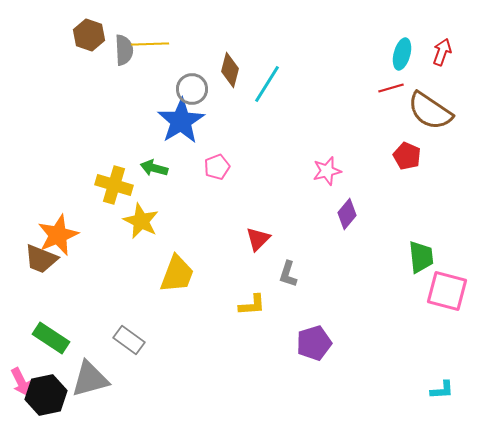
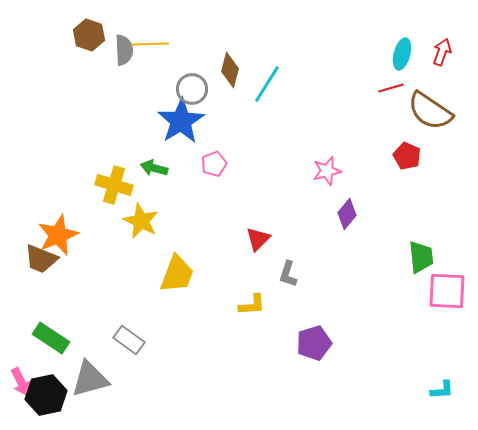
pink pentagon: moved 3 px left, 3 px up
pink square: rotated 12 degrees counterclockwise
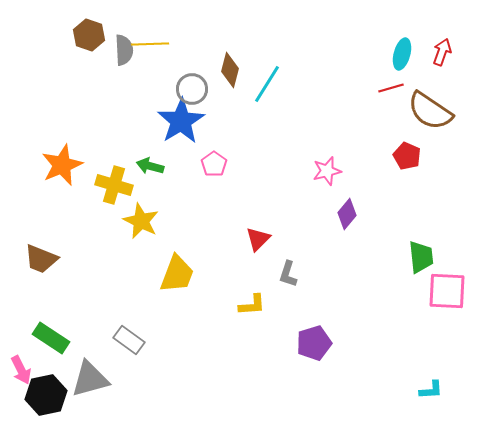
pink pentagon: rotated 15 degrees counterclockwise
green arrow: moved 4 px left, 2 px up
orange star: moved 4 px right, 70 px up
pink arrow: moved 12 px up
cyan L-shape: moved 11 px left
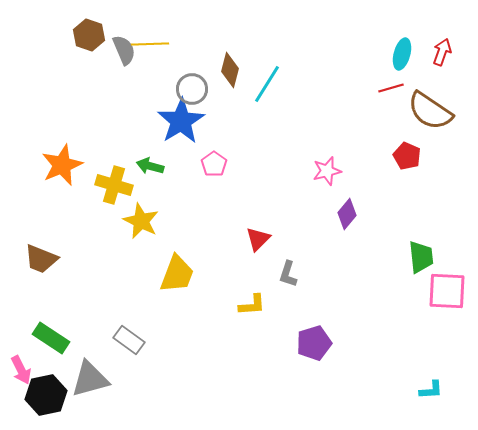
gray semicircle: rotated 20 degrees counterclockwise
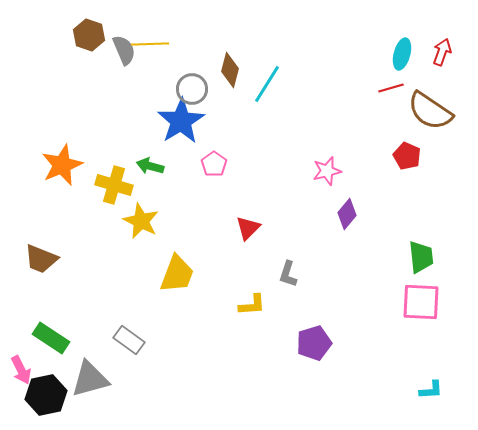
red triangle: moved 10 px left, 11 px up
pink square: moved 26 px left, 11 px down
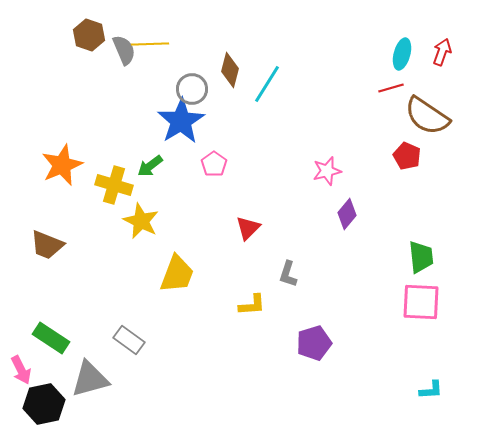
brown semicircle: moved 3 px left, 5 px down
green arrow: rotated 52 degrees counterclockwise
brown trapezoid: moved 6 px right, 14 px up
black hexagon: moved 2 px left, 9 px down
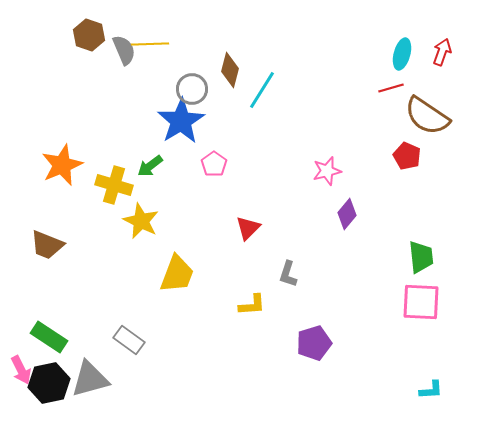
cyan line: moved 5 px left, 6 px down
green rectangle: moved 2 px left, 1 px up
black hexagon: moved 5 px right, 21 px up
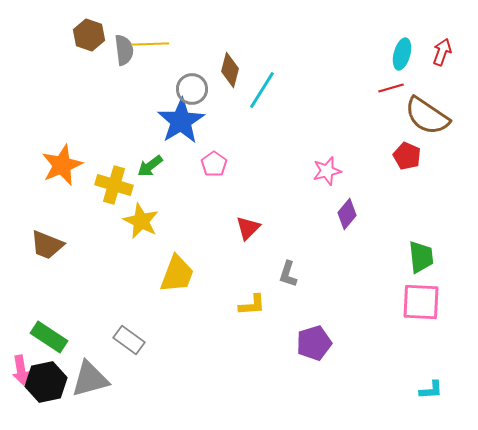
gray semicircle: rotated 16 degrees clockwise
pink arrow: rotated 16 degrees clockwise
black hexagon: moved 3 px left, 1 px up
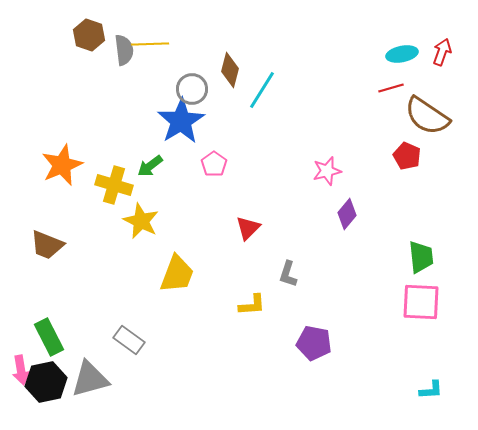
cyan ellipse: rotated 64 degrees clockwise
green rectangle: rotated 30 degrees clockwise
purple pentagon: rotated 28 degrees clockwise
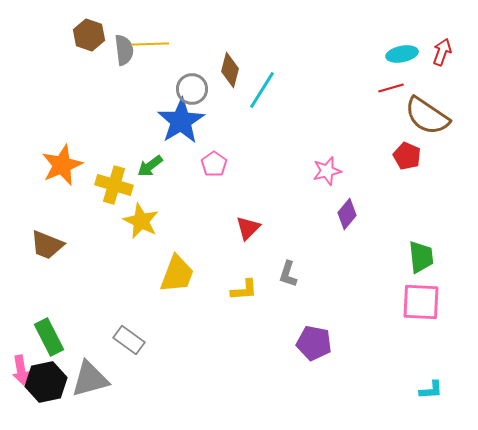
yellow L-shape: moved 8 px left, 15 px up
